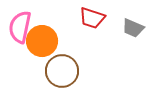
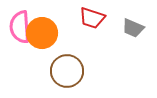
pink semicircle: rotated 16 degrees counterclockwise
orange circle: moved 8 px up
brown circle: moved 5 px right
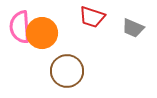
red trapezoid: moved 1 px up
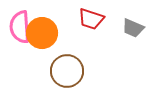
red trapezoid: moved 1 px left, 2 px down
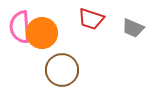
brown circle: moved 5 px left, 1 px up
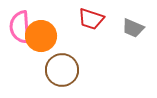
orange circle: moved 1 px left, 3 px down
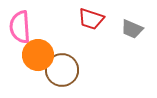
gray trapezoid: moved 1 px left, 1 px down
orange circle: moved 3 px left, 19 px down
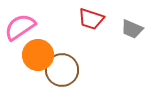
pink semicircle: rotated 60 degrees clockwise
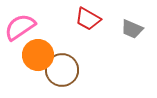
red trapezoid: moved 3 px left; rotated 12 degrees clockwise
